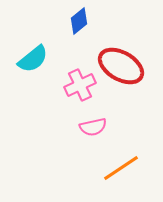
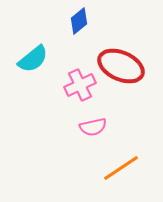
red ellipse: rotated 6 degrees counterclockwise
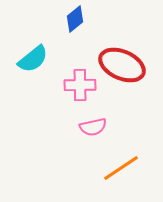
blue diamond: moved 4 px left, 2 px up
red ellipse: moved 1 px right, 1 px up
pink cross: rotated 24 degrees clockwise
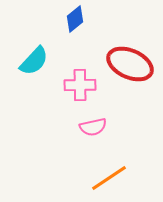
cyan semicircle: moved 1 px right, 2 px down; rotated 8 degrees counterclockwise
red ellipse: moved 8 px right, 1 px up
orange line: moved 12 px left, 10 px down
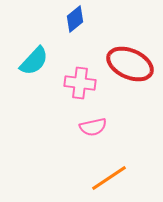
pink cross: moved 2 px up; rotated 8 degrees clockwise
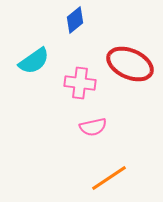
blue diamond: moved 1 px down
cyan semicircle: rotated 12 degrees clockwise
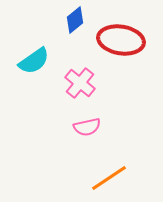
red ellipse: moved 9 px left, 24 px up; rotated 15 degrees counterclockwise
pink cross: rotated 32 degrees clockwise
pink semicircle: moved 6 px left
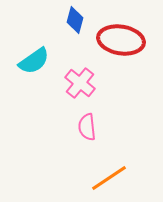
blue diamond: rotated 36 degrees counterclockwise
pink semicircle: rotated 96 degrees clockwise
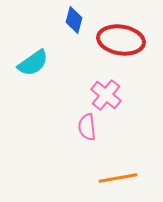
blue diamond: moved 1 px left
cyan semicircle: moved 1 px left, 2 px down
pink cross: moved 26 px right, 12 px down
orange line: moved 9 px right; rotated 24 degrees clockwise
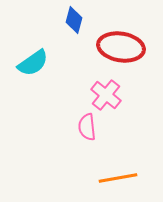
red ellipse: moved 7 px down
